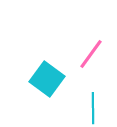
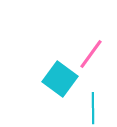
cyan square: moved 13 px right
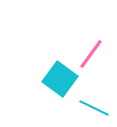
cyan line: moved 1 px right; rotated 64 degrees counterclockwise
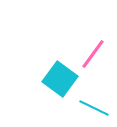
pink line: moved 2 px right
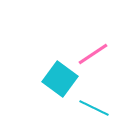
pink line: rotated 20 degrees clockwise
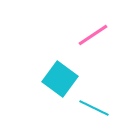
pink line: moved 19 px up
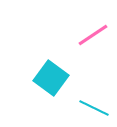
cyan square: moved 9 px left, 1 px up
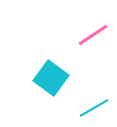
cyan line: rotated 56 degrees counterclockwise
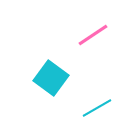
cyan line: moved 3 px right
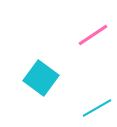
cyan square: moved 10 px left
